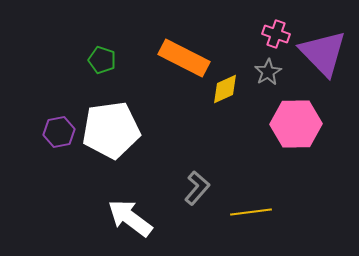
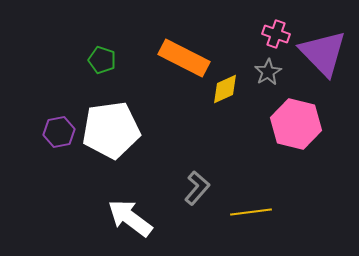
pink hexagon: rotated 15 degrees clockwise
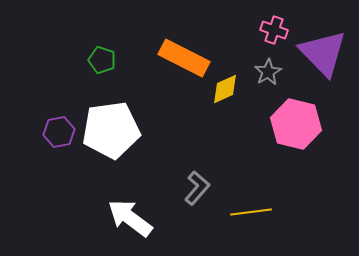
pink cross: moved 2 px left, 4 px up
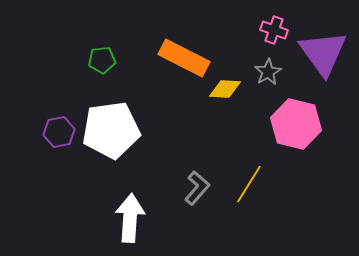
purple triangle: rotated 8 degrees clockwise
green pentagon: rotated 24 degrees counterclockwise
yellow diamond: rotated 28 degrees clockwise
yellow line: moved 2 px left, 28 px up; rotated 51 degrees counterclockwise
white arrow: rotated 57 degrees clockwise
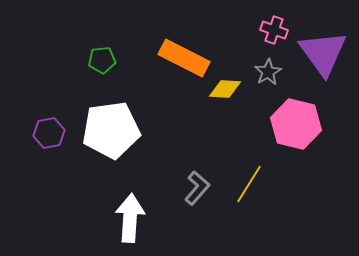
purple hexagon: moved 10 px left, 1 px down
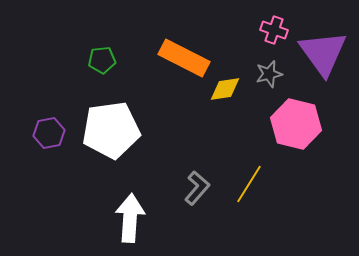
gray star: moved 1 px right, 2 px down; rotated 16 degrees clockwise
yellow diamond: rotated 12 degrees counterclockwise
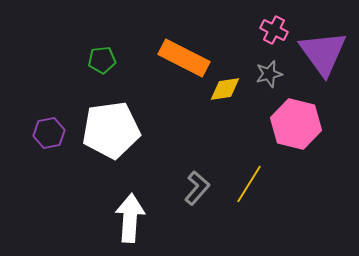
pink cross: rotated 8 degrees clockwise
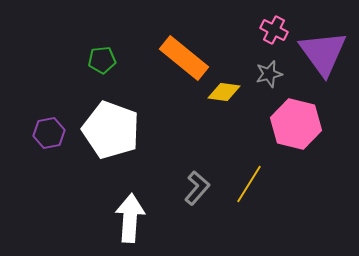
orange rectangle: rotated 12 degrees clockwise
yellow diamond: moved 1 px left, 3 px down; rotated 16 degrees clockwise
white pentagon: rotated 28 degrees clockwise
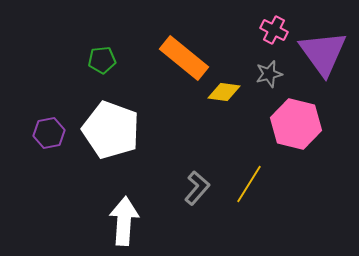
white arrow: moved 6 px left, 3 px down
